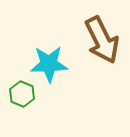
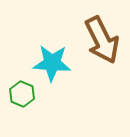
cyan star: moved 3 px right, 1 px up; rotated 6 degrees clockwise
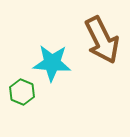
green hexagon: moved 2 px up
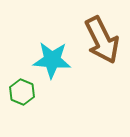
cyan star: moved 3 px up
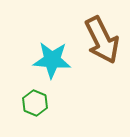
green hexagon: moved 13 px right, 11 px down
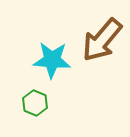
brown arrow: rotated 66 degrees clockwise
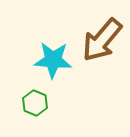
cyan star: moved 1 px right
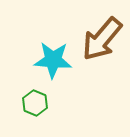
brown arrow: moved 1 px up
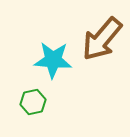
green hexagon: moved 2 px left, 1 px up; rotated 25 degrees clockwise
